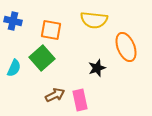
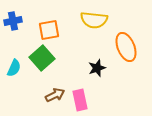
blue cross: rotated 24 degrees counterclockwise
orange square: moved 2 px left; rotated 20 degrees counterclockwise
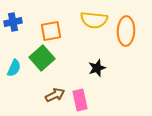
blue cross: moved 1 px down
orange square: moved 2 px right, 1 px down
orange ellipse: moved 16 px up; rotated 24 degrees clockwise
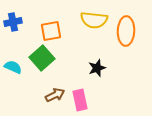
cyan semicircle: moved 1 px left, 1 px up; rotated 90 degrees counterclockwise
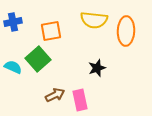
green square: moved 4 px left, 1 px down
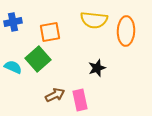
orange square: moved 1 px left, 1 px down
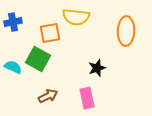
yellow semicircle: moved 18 px left, 3 px up
orange square: moved 1 px down
green square: rotated 20 degrees counterclockwise
brown arrow: moved 7 px left, 1 px down
pink rectangle: moved 7 px right, 2 px up
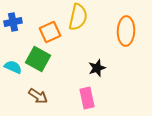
yellow semicircle: moved 2 px right; rotated 84 degrees counterclockwise
orange square: moved 1 px up; rotated 15 degrees counterclockwise
brown arrow: moved 10 px left; rotated 60 degrees clockwise
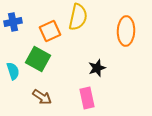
orange square: moved 1 px up
cyan semicircle: moved 4 px down; rotated 48 degrees clockwise
brown arrow: moved 4 px right, 1 px down
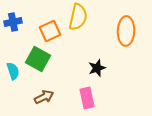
brown arrow: moved 2 px right; rotated 60 degrees counterclockwise
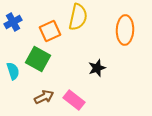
blue cross: rotated 18 degrees counterclockwise
orange ellipse: moved 1 px left, 1 px up
pink rectangle: moved 13 px left, 2 px down; rotated 40 degrees counterclockwise
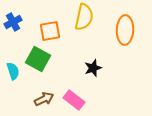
yellow semicircle: moved 6 px right
orange square: rotated 15 degrees clockwise
black star: moved 4 px left
brown arrow: moved 2 px down
